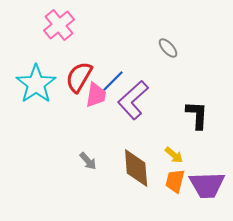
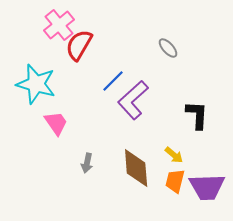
red semicircle: moved 32 px up
cyan star: rotated 21 degrees counterclockwise
pink trapezoid: moved 40 px left, 28 px down; rotated 44 degrees counterclockwise
gray arrow: moved 1 px left, 2 px down; rotated 54 degrees clockwise
purple trapezoid: moved 2 px down
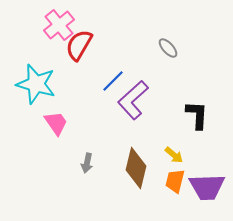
brown diamond: rotated 18 degrees clockwise
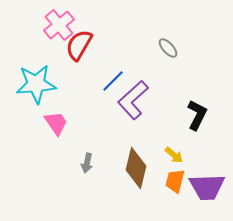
cyan star: rotated 21 degrees counterclockwise
black L-shape: rotated 24 degrees clockwise
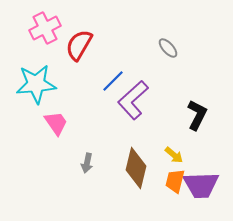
pink cross: moved 14 px left, 3 px down; rotated 12 degrees clockwise
purple trapezoid: moved 6 px left, 2 px up
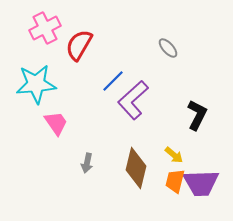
purple trapezoid: moved 2 px up
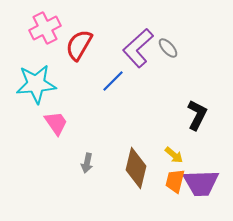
purple L-shape: moved 5 px right, 52 px up
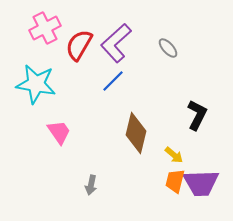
purple L-shape: moved 22 px left, 5 px up
cyan star: rotated 15 degrees clockwise
pink trapezoid: moved 3 px right, 9 px down
gray arrow: moved 4 px right, 22 px down
brown diamond: moved 35 px up
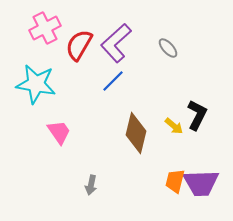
yellow arrow: moved 29 px up
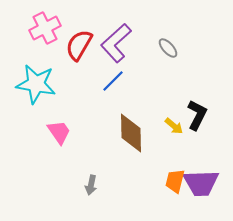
brown diamond: moved 5 px left; rotated 15 degrees counterclockwise
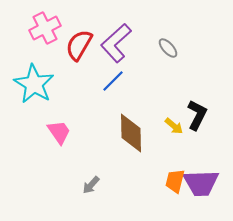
cyan star: moved 2 px left; rotated 21 degrees clockwise
gray arrow: rotated 30 degrees clockwise
